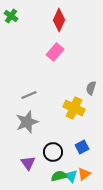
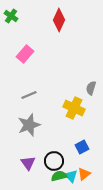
pink rectangle: moved 30 px left, 2 px down
gray star: moved 2 px right, 3 px down
black circle: moved 1 px right, 9 px down
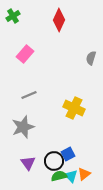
green cross: moved 2 px right; rotated 24 degrees clockwise
gray semicircle: moved 30 px up
gray star: moved 6 px left, 2 px down
blue square: moved 14 px left, 7 px down
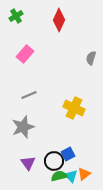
green cross: moved 3 px right
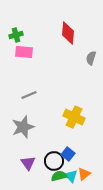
green cross: moved 19 px down; rotated 16 degrees clockwise
red diamond: moved 9 px right, 13 px down; rotated 20 degrees counterclockwise
pink rectangle: moved 1 px left, 2 px up; rotated 54 degrees clockwise
yellow cross: moved 9 px down
blue square: rotated 24 degrees counterclockwise
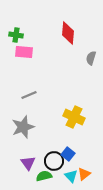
green cross: rotated 24 degrees clockwise
green semicircle: moved 15 px left
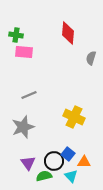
orange triangle: moved 12 px up; rotated 40 degrees clockwise
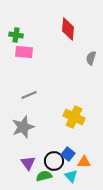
red diamond: moved 4 px up
